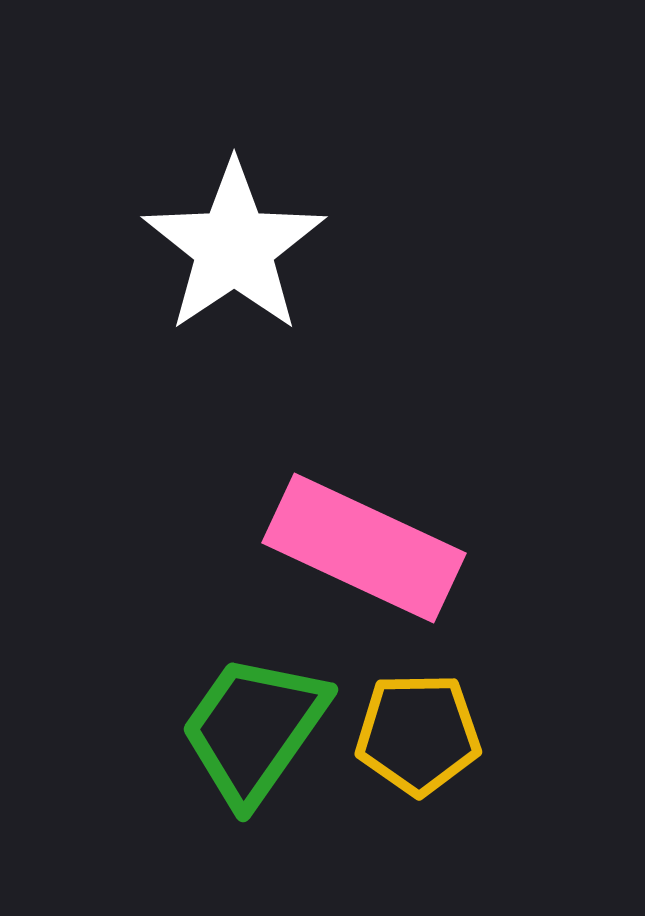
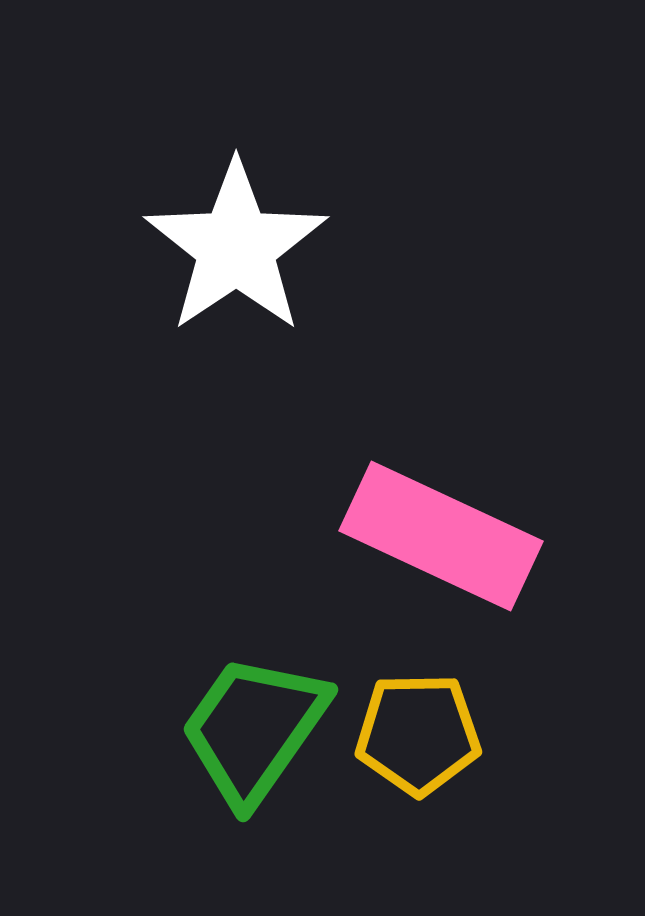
white star: moved 2 px right
pink rectangle: moved 77 px right, 12 px up
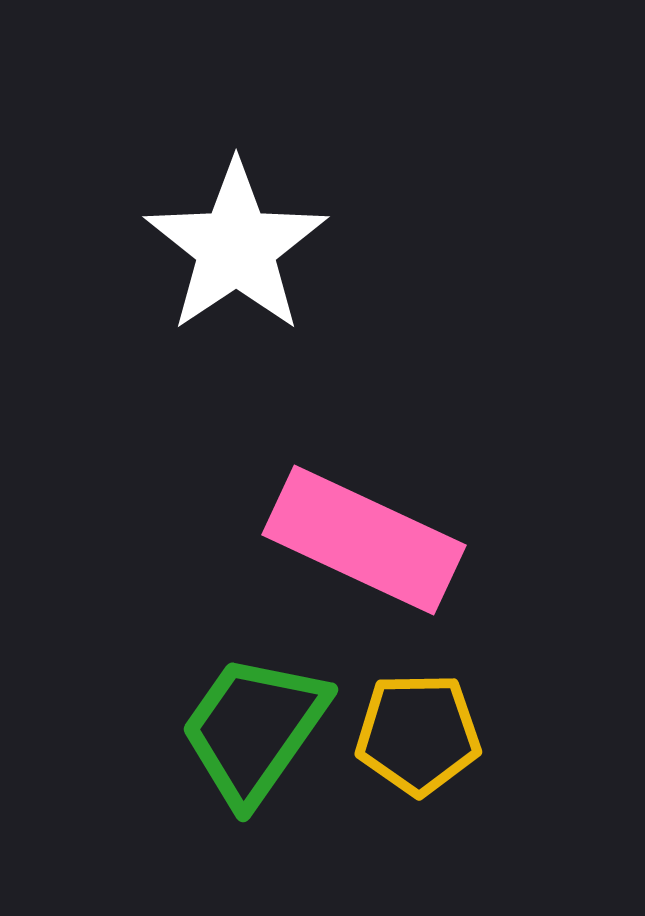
pink rectangle: moved 77 px left, 4 px down
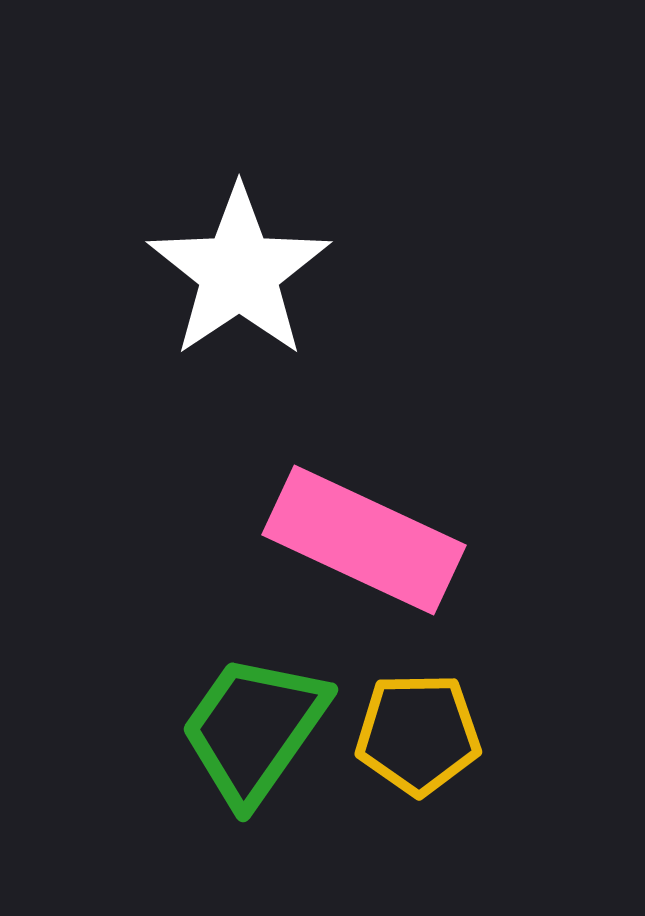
white star: moved 3 px right, 25 px down
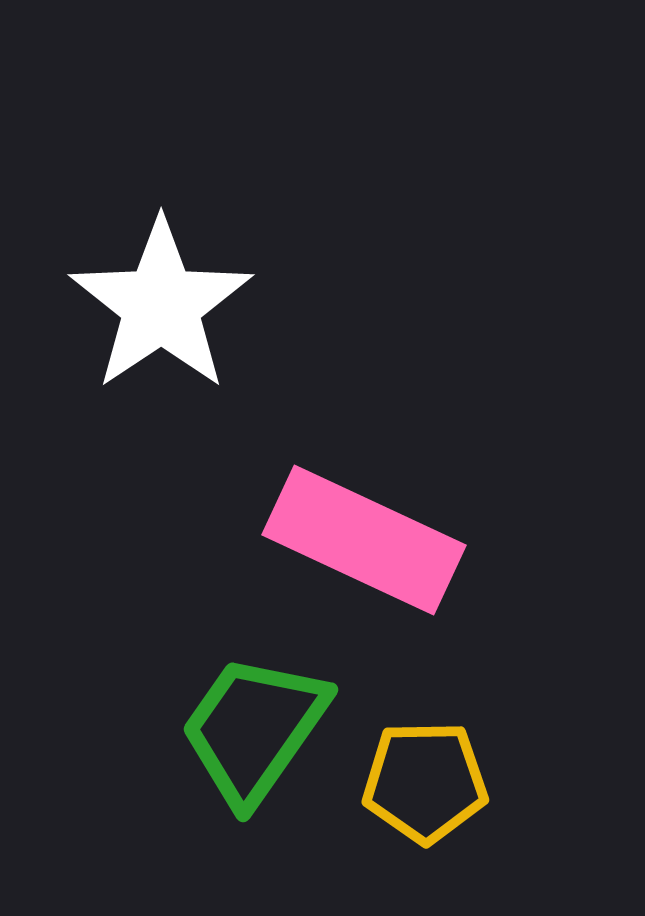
white star: moved 78 px left, 33 px down
yellow pentagon: moved 7 px right, 48 px down
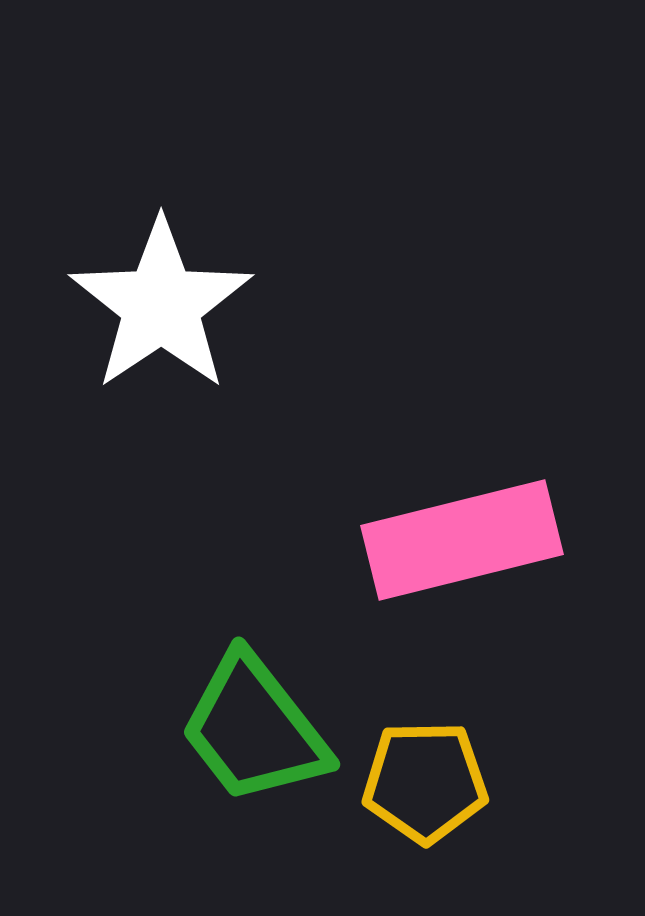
pink rectangle: moved 98 px right; rotated 39 degrees counterclockwise
green trapezoid: rotated 73 degrees counterclockwise
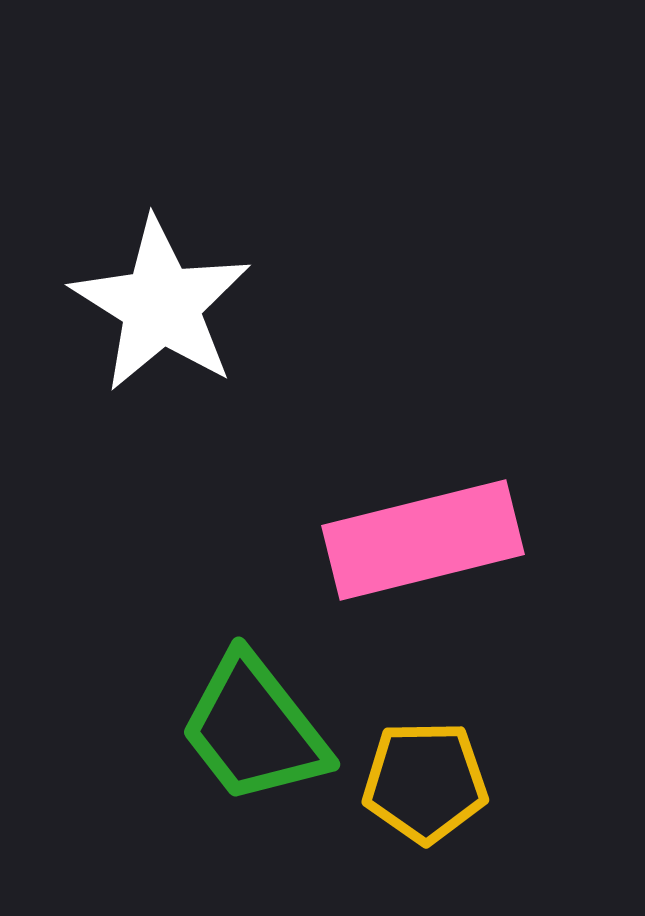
white star: rotated 6 degrees counterclockwise
pink rectangle: moved 39 px left
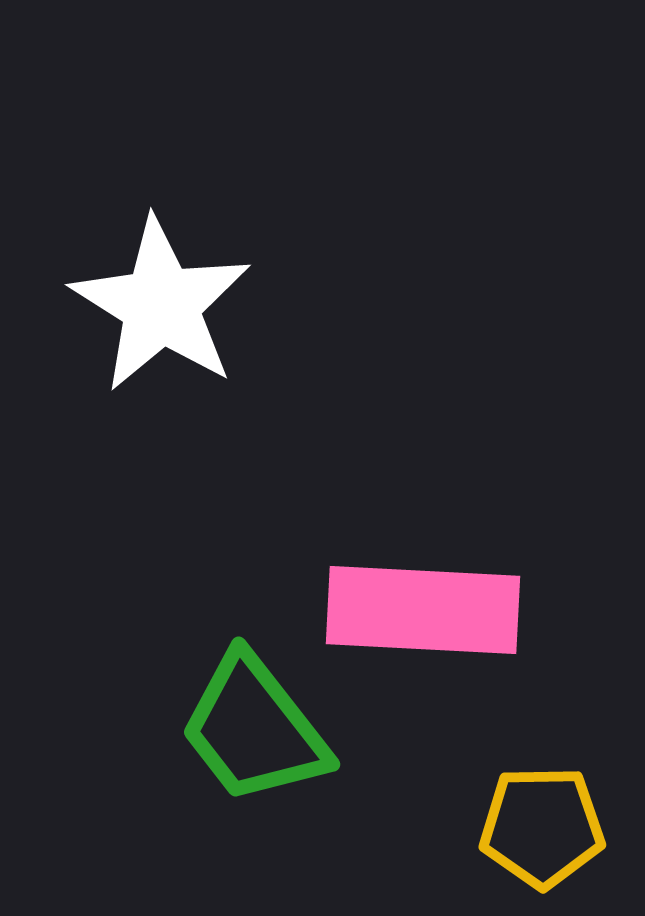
pink rectangle: moved 70 px down; rotated 17 degrees clockwise
yellow pentagon: moved 117 px right, 45 px down
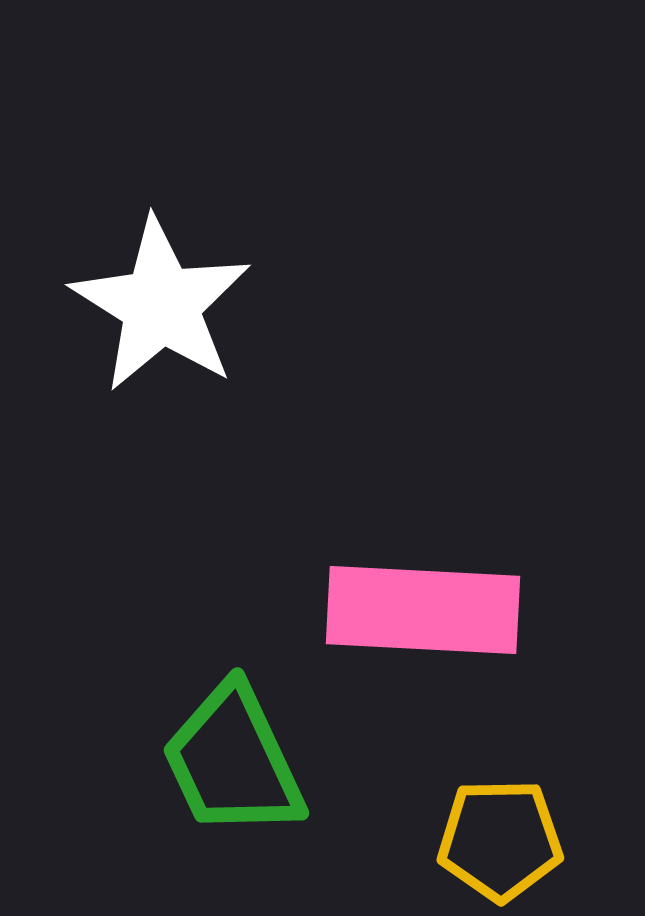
green trapezoid: moved 21 px left, 32 px down; rotated 13 degrees clockwise
yellow pentagon: moved 42 px left, 13 px down
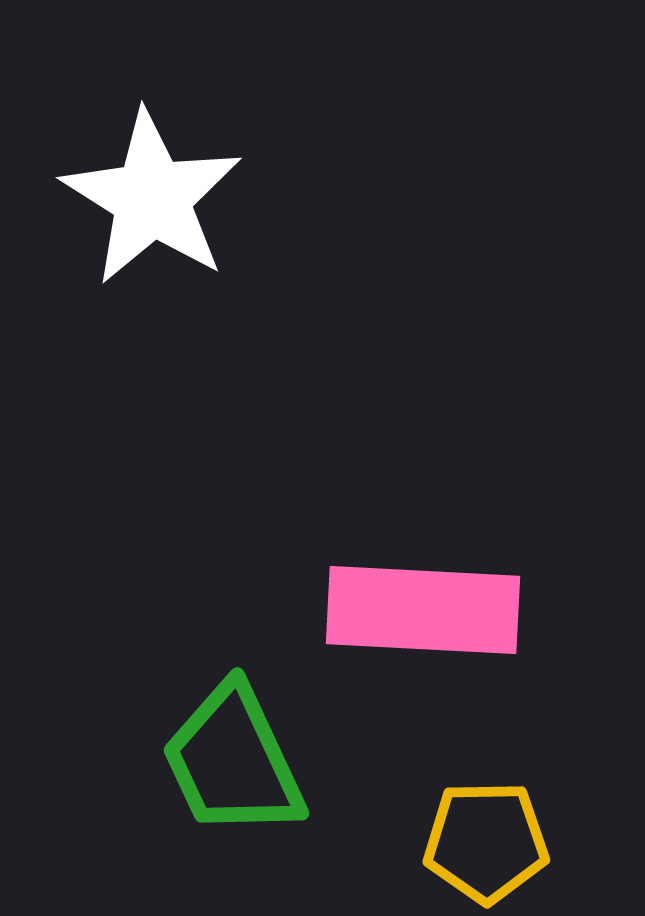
white star: moved 9 px left, 107 px up
yellow pentagon: moved 14 px left, 2 px down
